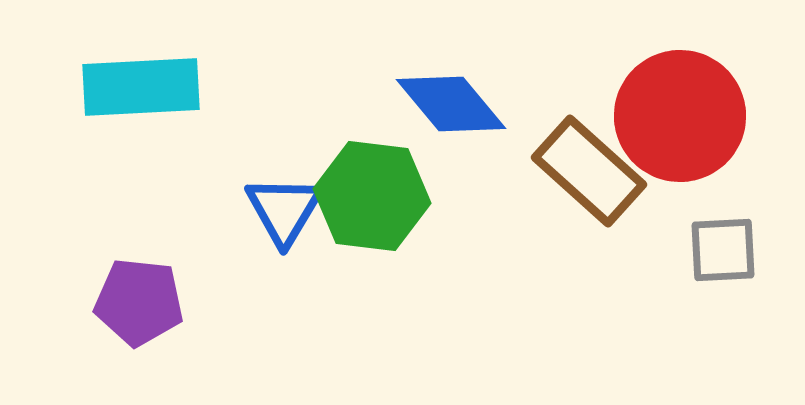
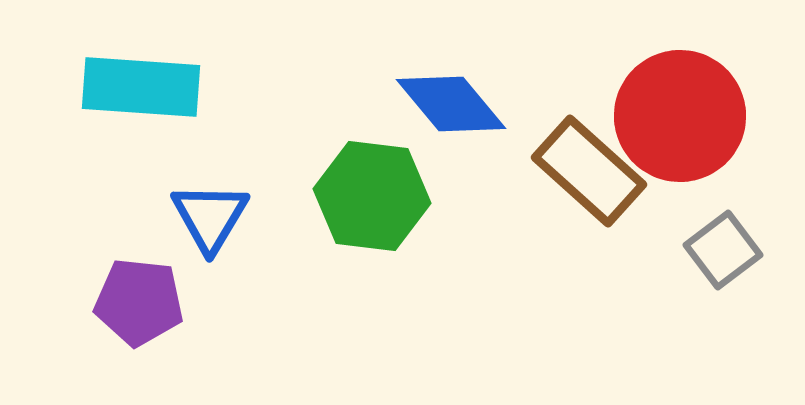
cyan rectangle: rotated 7 degrees clockwise
blue triangle: moved 74 px left, 7 px down
gray square: rotated 34 degrees counterclockwise
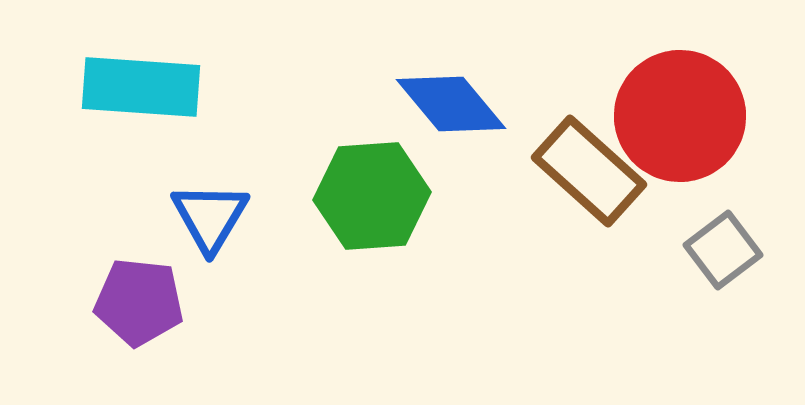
green hexagon: rotated 11 degrees counterclockwise
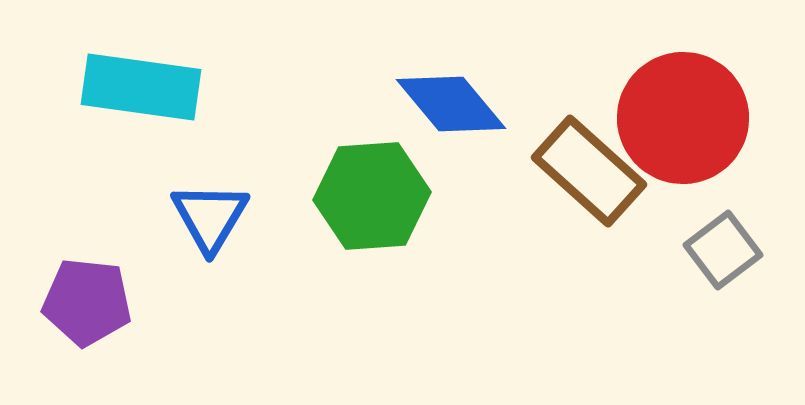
cyan rectangle: rotated 4 degrees clockwise
red circle: moved 3 px right, 2 px down
purple pentagon: moved 52 px left
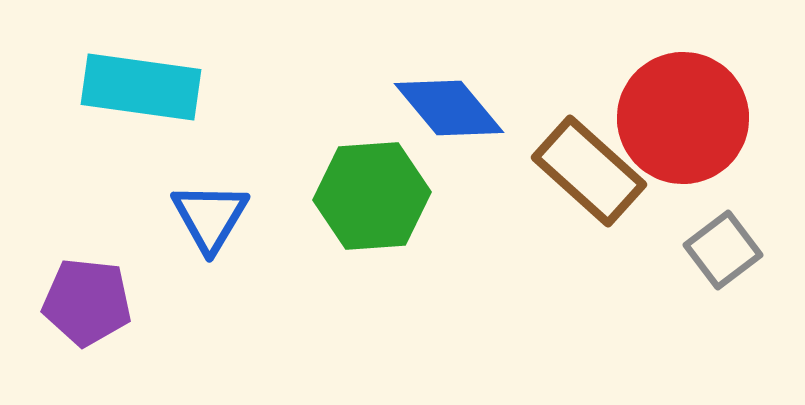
blue diamond: moved 2 px left, 4 px down
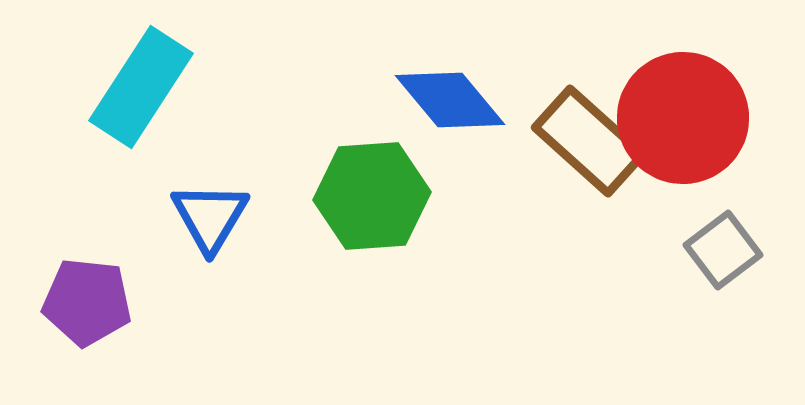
cyan rectangle: rotated 65 degrees counterclockwise
blue diamond: moved 1 px right, 8 px up
brown rectangle: moved 30 px up
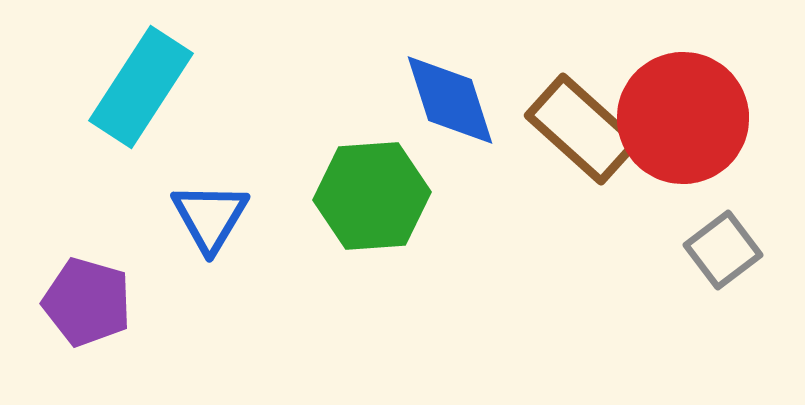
blue diamond: rotated 22 degrees clockwise
brown rectangle: moved 7 px left, 12 px up
purple pentagon: rotated 10 degrees clockwise
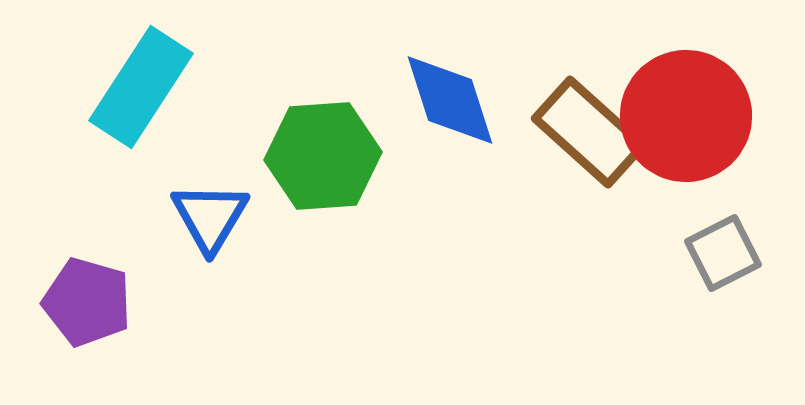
red circle: moved 3 px right, 2 px up
brown rectangle: moved 7 px right, 3 px down
green hexagon: moved 49 px left, 40 px up
gray square: moved 3 px down; rotated 10 degrees clockwise
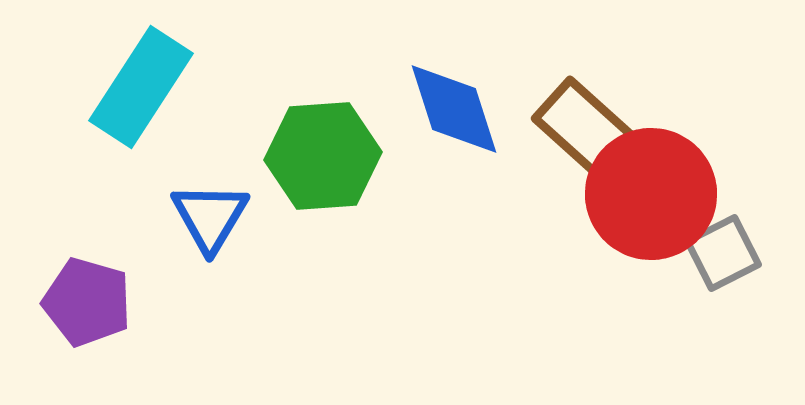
blue diamond: moved 4 px right, 9 px down
red circle: moved 35 px left, 78 px down
